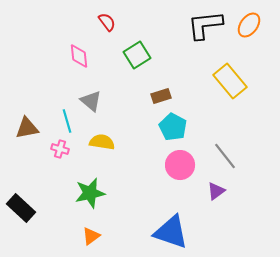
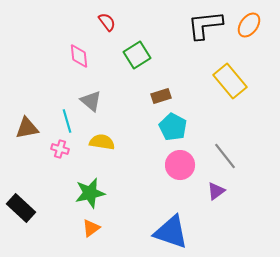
orange triangle: moved 8 px up
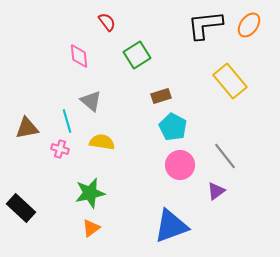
blue triangle: moved 6 px up; rotated 39 degrees counterclockwise
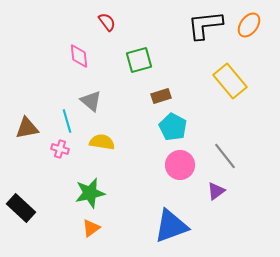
green square: moved 2 px right, 5 px down; rotated 16 degrees clockwise
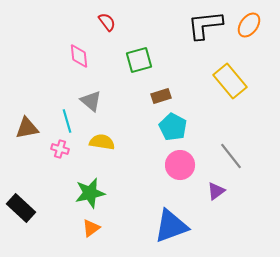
gray line: moved 6 px right
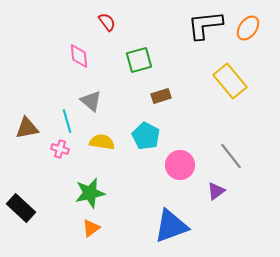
orange ellipse: moved 1 px left, 3 px down
cyan pentagon: moved 27 px left, 9 px down
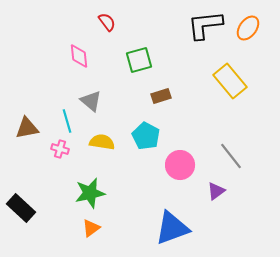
blue triangle: moved 1 px right, 2 px down
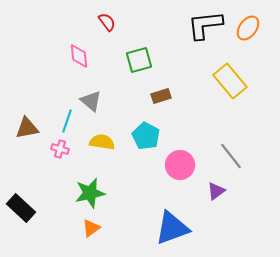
cyan line: rotated 35 degrees clockwise
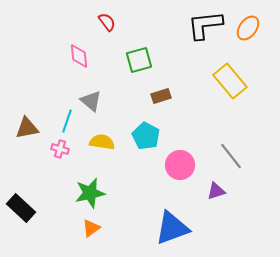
purple triangle: rotated 18 degrees clockwise
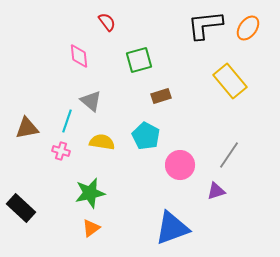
pink cross: moved 1 px right, 2 px down
gray line: moved 2 px left, 1 px up; rotated 72 degrees clockwise
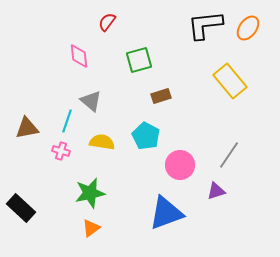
red semicircle: rotated 108 degrees counterclockwise
blue triangle: moved 6 px left, 15 px up
